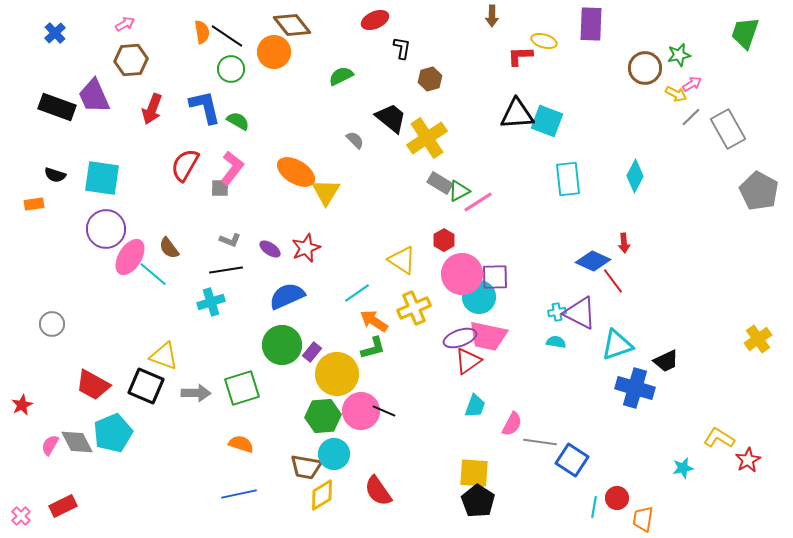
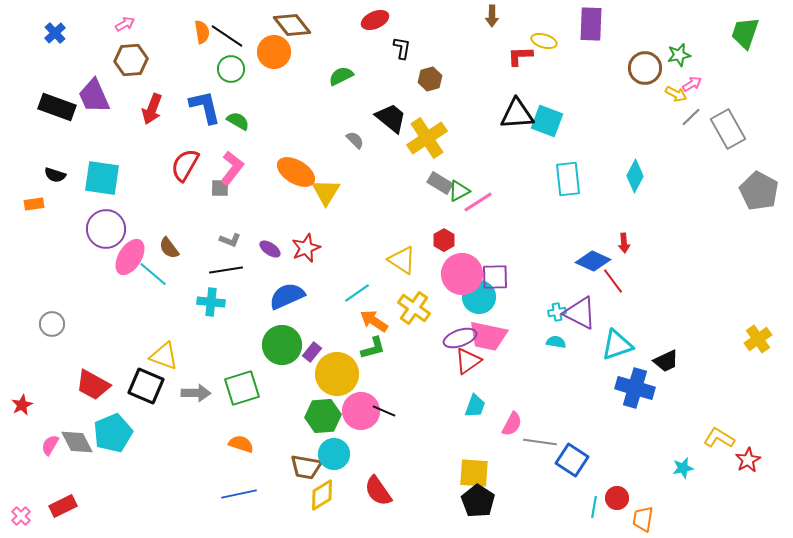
cyan cross at (211, 302): rotated 24 degrees clockwise
yellow cross at (414, 308): rotated 32 degrees counterclockwise
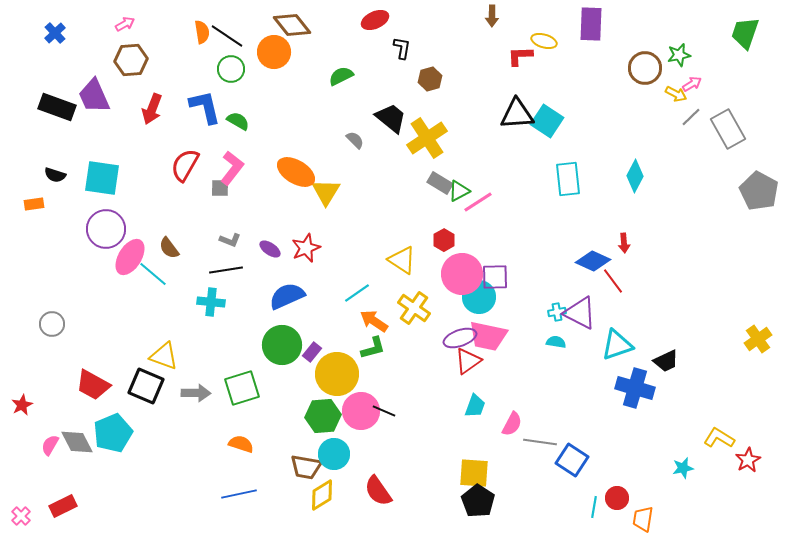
cyan square at (547, 121): rotated 12 degrees clockwise
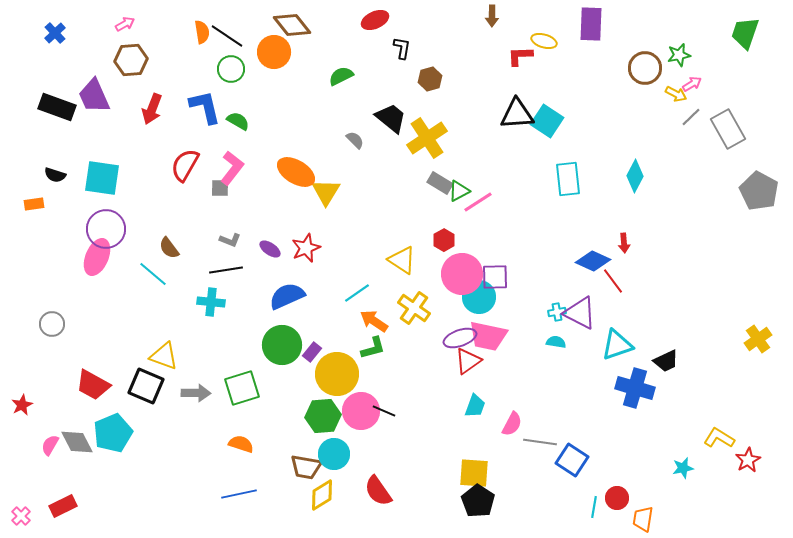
pink ellipse at (130, 257): moved 33 px left; rotated 9 degrees counterclockwise
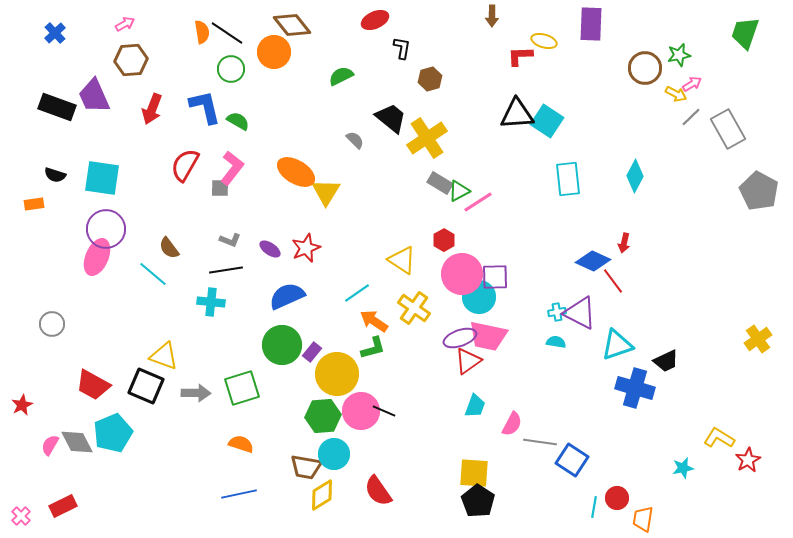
black line at (227, 36): moved 3 px up
red arrow at (624, 243): rotated 18 degrees clockwise
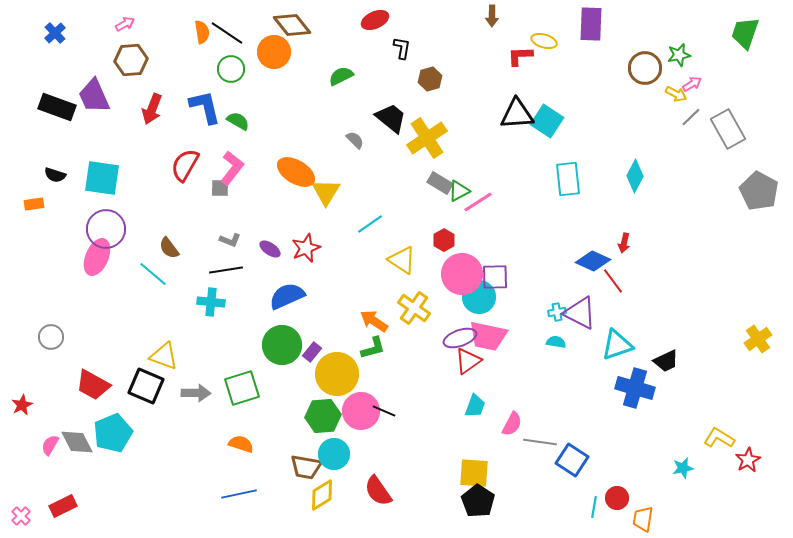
cyan line at (357, 293): moved 13 px right, 69 px up
gray circle at (52, 324): moved 1 px left, 13 px down
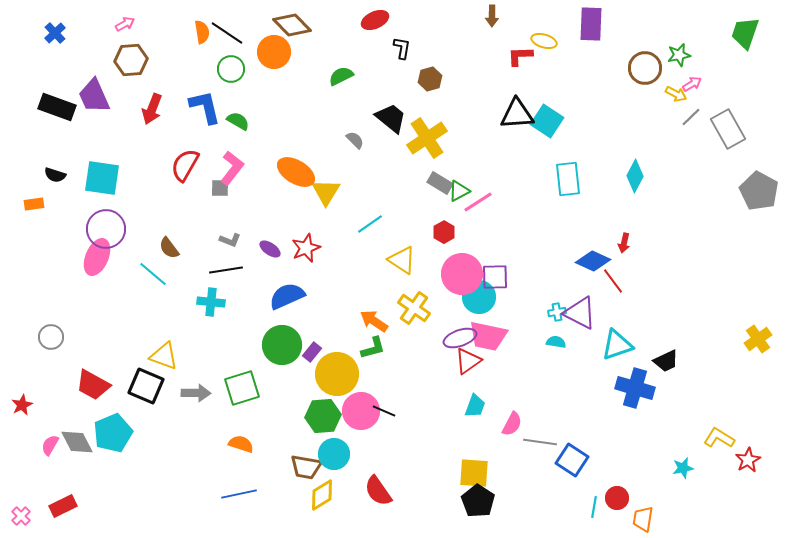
brown diamond at (292, 25): rotated 6 degrees counterclockwise
red hexagon at (444, 240): moved 8 px up
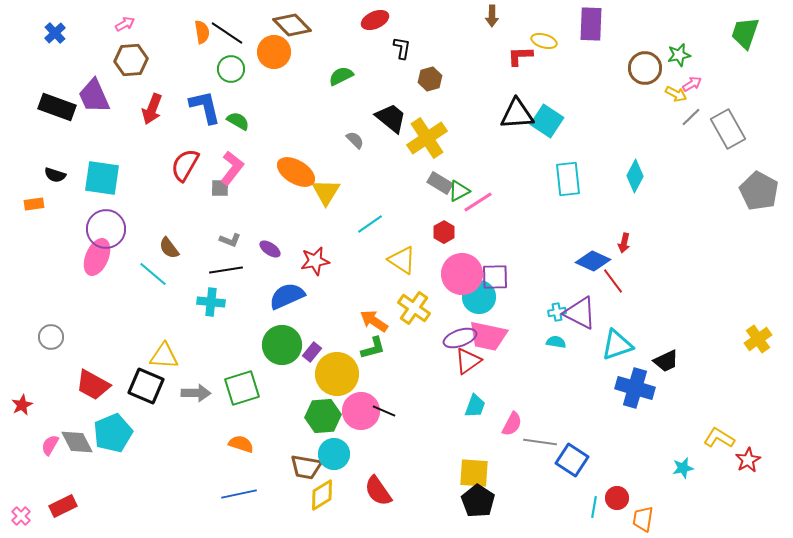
red star at (306, 248): moved 9 px right, 13 px down; rotated 12 degrees clockwise
yellow triangle at (164, 356): rotated 16 degrees counterclockwise
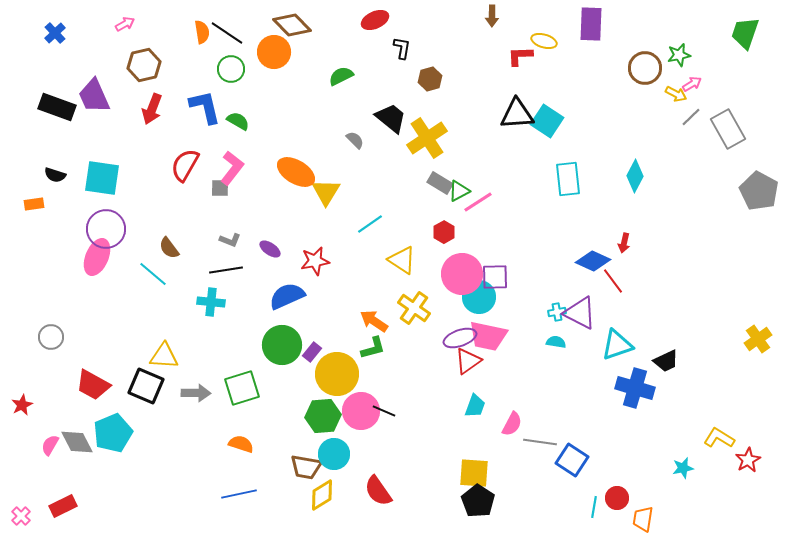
brown hexagon at (131, 60): moved 13 px right, 5 px down; rotated 8 degrees counterclockwise
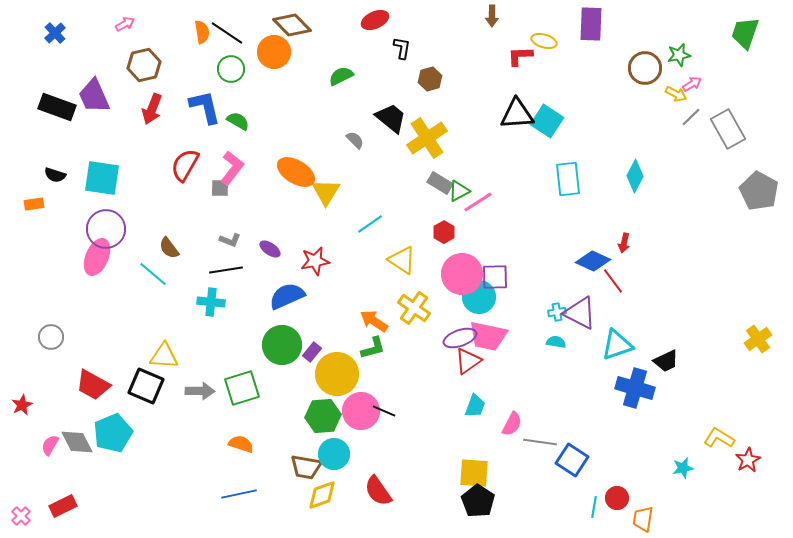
gray arrow at (196, 393): moved 4 px right, 2 px up
yellow diamond at (322, 495): rotated 12 degrees clockwise
